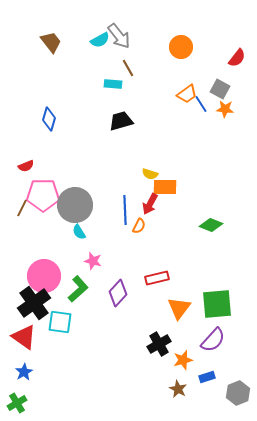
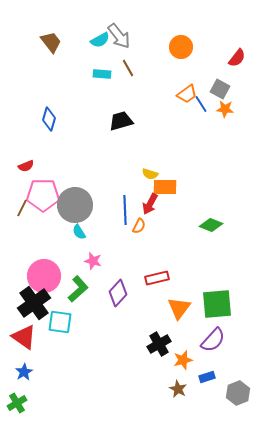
cyan rectangle at (113, 84): moved 11 px left, 10 px up
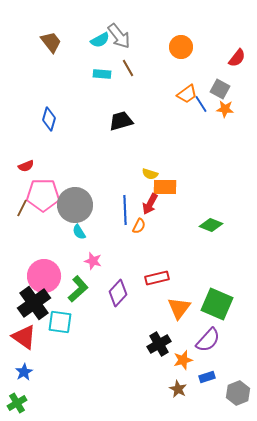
green square at (217, 304): rotated 28 degrees clockwise
purple semicircle at (213, 340): moved 5 px left
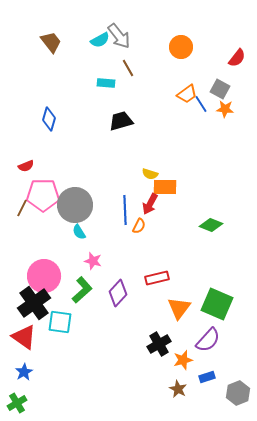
cyan rectangle at (102, 74): moved 4 px right, 9 px down
green L-shape at (78, 289): moved 4 px right, 1 px down
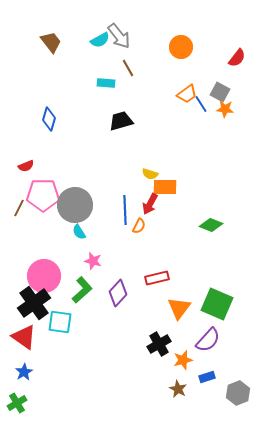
gray square at (220, 89): moved 3 px down
brown line at (22, 208): moved 3 px left
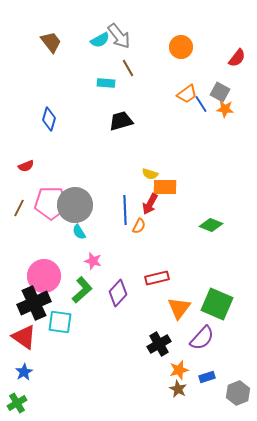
pink pentagon at (43, 195): moved 8 px right, 8 px down
black cross at (34, 303): rotated 12 degrees clockwise
purple semicircle at (208, 340): moved 6 px left, 2 px up
orange star at (183, 360): moved 4 px left, 10 px down
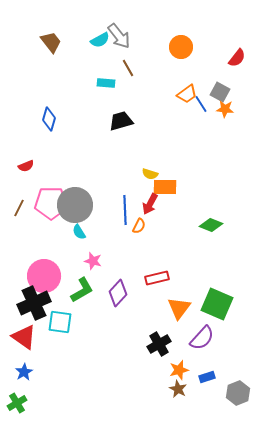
green L-shape at (82, 290): rotated 12 degrees clockwise
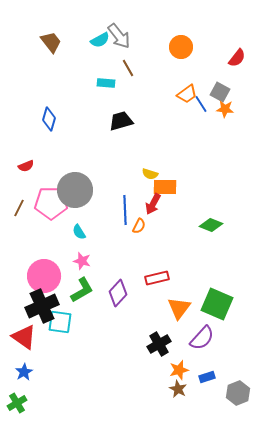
red arrow at (150, 204): moved 3 px right
gray circle at (75, 205): moved 15 px up
pink star at (93, 261): moved 11 px left
black cross at (34, 303): moved 8 px right, 3 px down
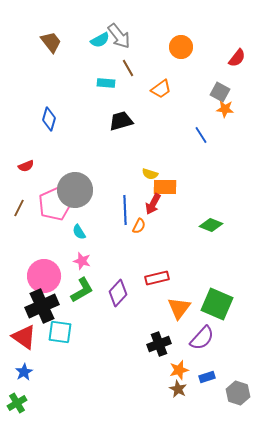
orange trapezoid at (187, 94): moved 26 px left, 5 px up
blue line at (201, 104): moved 31 px down
pink pentagon at (51, 203): moved 4 px right, 1 px down; rotated 24 degrees counterclockwise
cyan square at (60, 322): moved 10 px down
black cross at (159, 344): rotated 10 degrees clockwise
gray hexagon at (238, 393): rotated 20 degrees counterclockwise
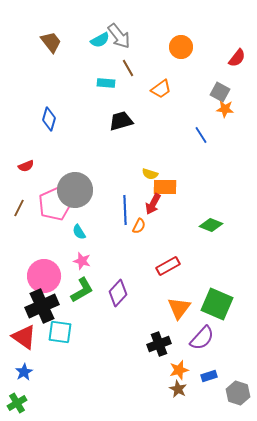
red rectangle at (157, 278): moved 11 px right, 12 px up; rotated 15 degrees counterclockwise
blue rectangle at (207, 377): moved 2 px right, 1 px up
